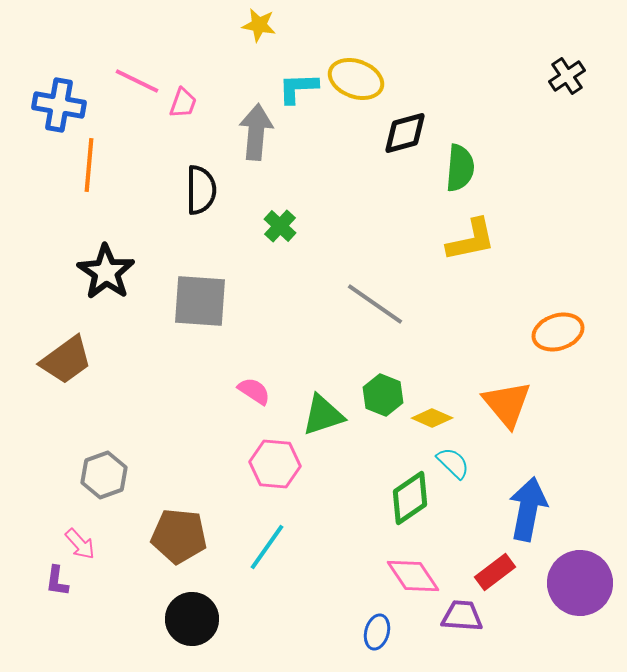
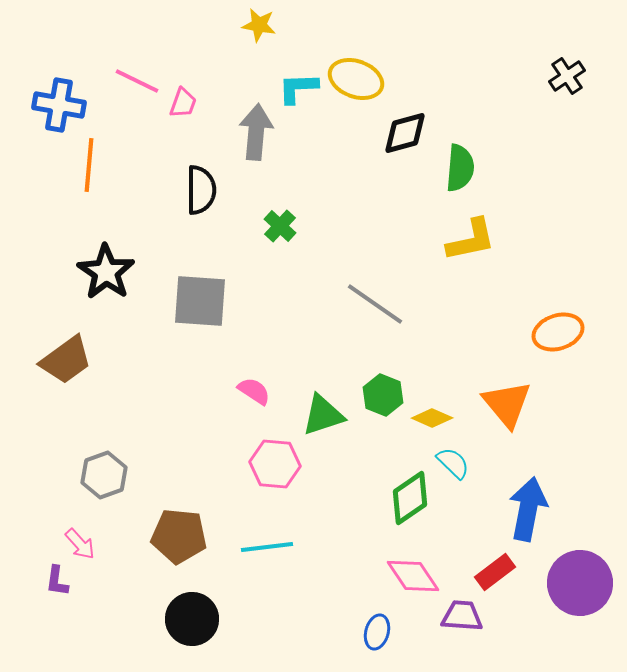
cyan line: rotated 48 degrees clockwise
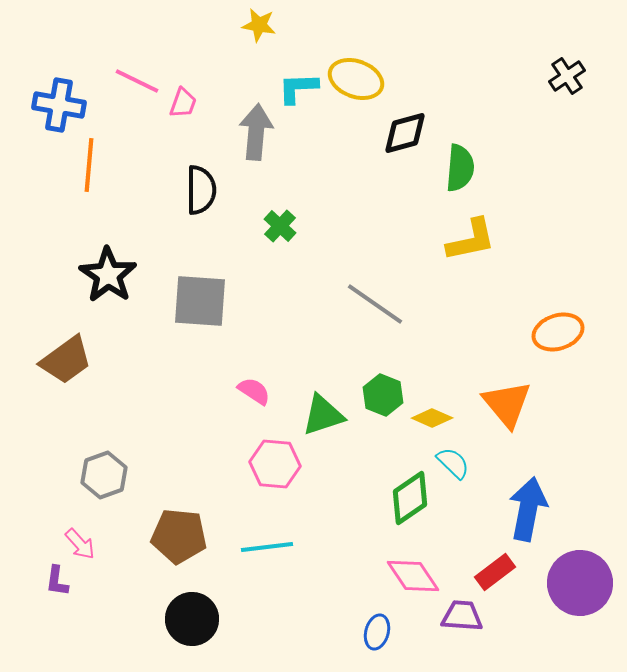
black star: moved 2 px right, 3 px down
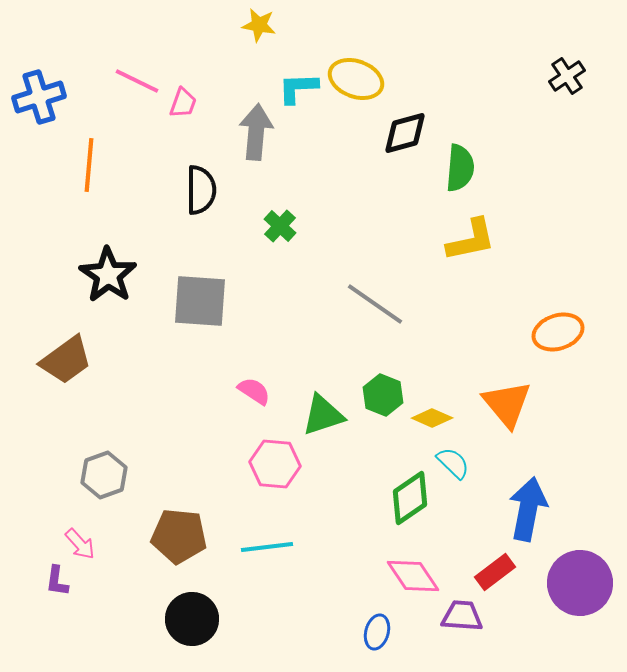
blue cross: moved 20 px left, 8 px up; rotated 27 degrees counterclockwise
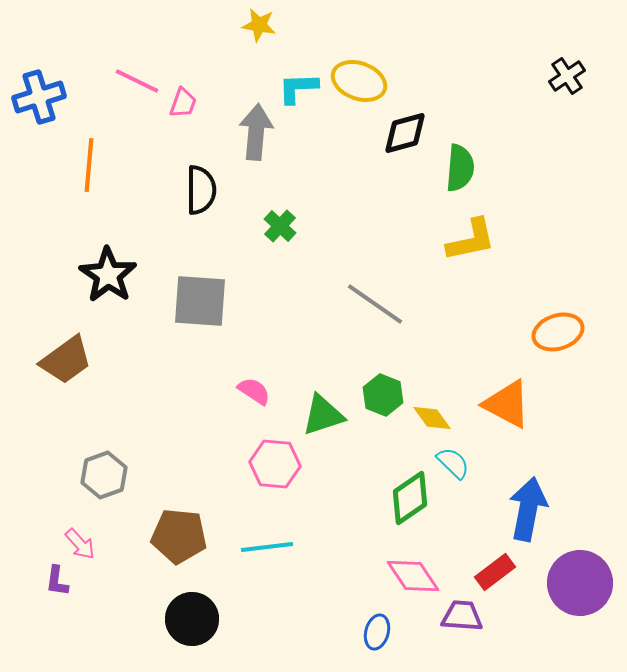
yellow ellipse: moved 3 px right, 2 px down
orange triangle: rotated 22 degrees counterclockwise
yellow diamond: rotated 30 degrees clockwise
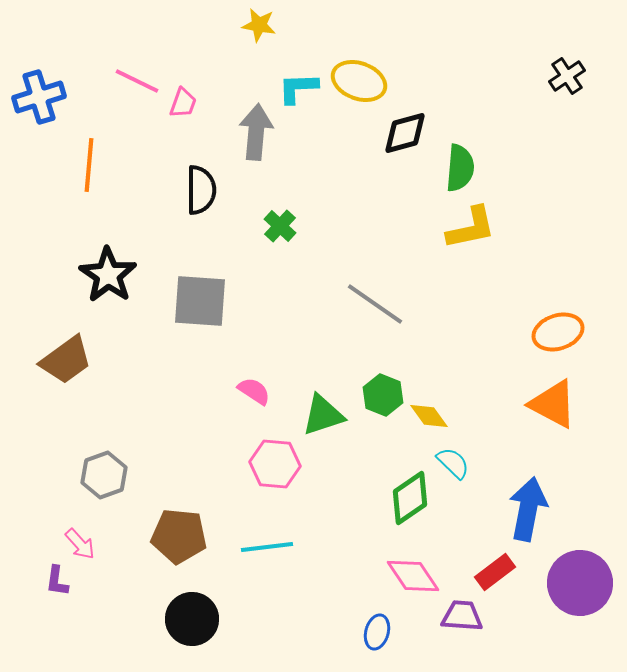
yellow L-shape: moved 12 px up
orange triangle: moved 46 px right
yellow diamond: moved 3 px left, 2 px up
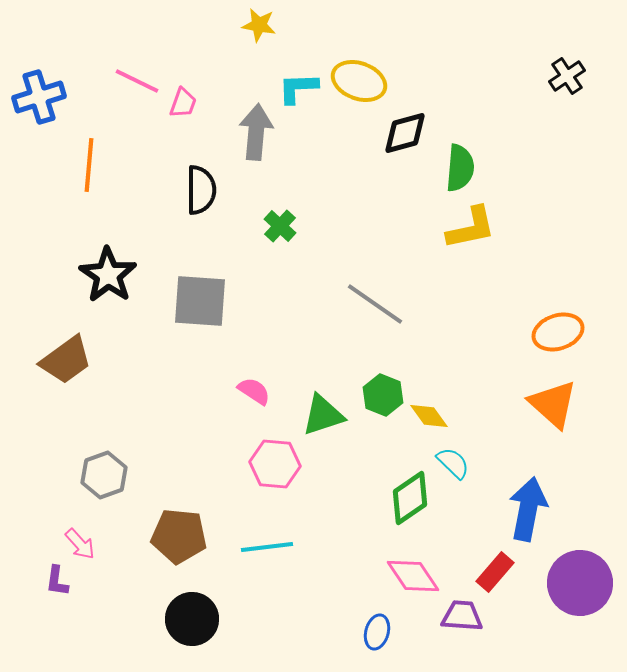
orange triangle: rotated 14 degrees clockwise
red rectangle: rotated 12 degrees counterclockwise
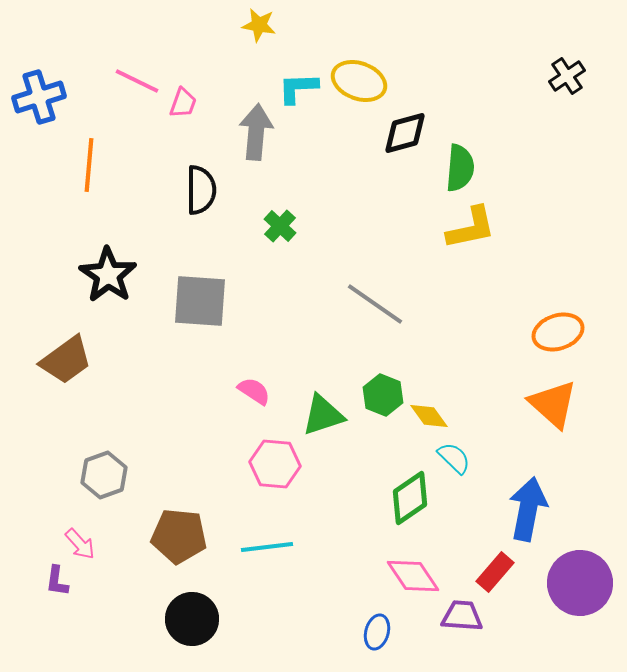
cyan semicircle: moved 1 px right, 5 px up
